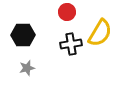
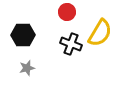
black cross: rotated 30 degrees clockwise
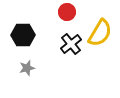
black cross: rotated 30 degrees clockwise
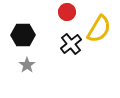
yellow semicircle: moved 1 px left, 4 px up
gray star: moved 3 px up; rotated 21 degrees counterclockwise
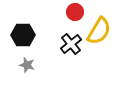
red circle: moved 8 px right
yellow semicircle: moved 2 px down
gray star: rotated 21 degrees counterclockwise
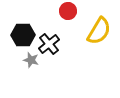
red circle: moved 7 px left, 1 px up
black cross: moved 22 px left
gray star: moved 4 px right, 5 px up
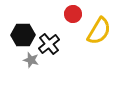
red circle: moved 5 px right, 3 px down
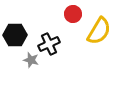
black hexagon: moved 8 px left
black cross: rotated 15 degrees clockwise
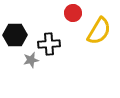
red circle: moved 1 px up
black cross: rotated 20 degrees clockwise
gray star: rotated 28 degrees counterclockwise
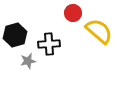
yellow semicircle: rotated 80 degrees counterclockwise
black hexagon: rotated 15 degrees counterclockwise
gray star: moved 3 px left, 1 px down
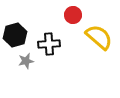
red circle: moved 2 px down
yellow semicircle: moved 6 px down
gray star: moved 2 px left
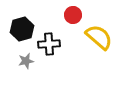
black hexagon: moved 7 px right, 6 px up
